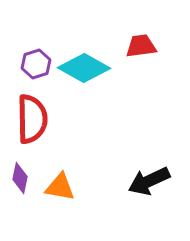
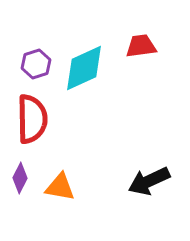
cyan diamond: rotated 54 degrees counterclockwise
purple diamond: rotated 16 degrees clockwise
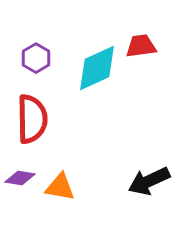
purple hexagon: moved 6 px up; rotated 12 degrees counterclockwise
cyan diamond: moved 13 px right
purple diamond: rotated 72 degrees clockwise
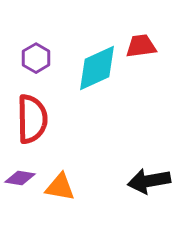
black arrow: rotated 15 degrees clockwise
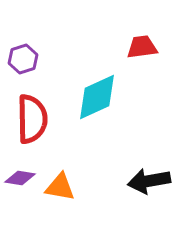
red trapezoid: moved 1 px right, 1 px down
purple hexagon: moved 13 px left, 1 px down; rotated 12 degrees clockwise
cyan diamond: moved 29 px down
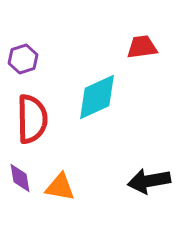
purple diamond: rotated 72 degrees clockwise
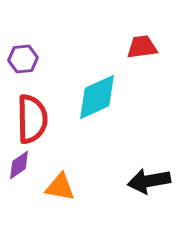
purple hexagon: rotated 12 degrees clockwise
purple diamond: moved 1 px left, 13 px up; rotated 64 degrees clockwise
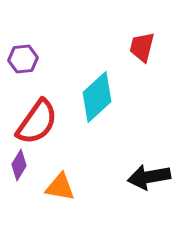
red trapezoid: rotated 68 degrees counterclockwise
cyan diamond: rotated 18 degrees counterclockwise
red semicircle: moved 5 px right, 3 px down; rotated 36 degrees clockwise
purple diamond: rotated 24 degrees counterclockwise
black arrow: moved 4 px up
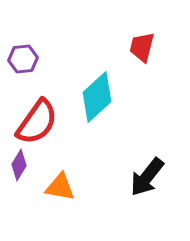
black arrow: moved 2 px left; rotated 42 degrees counterclockwise
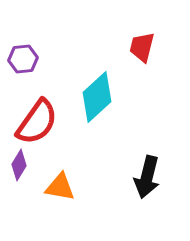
black arrow: rotated 24 degrees counterclockwise
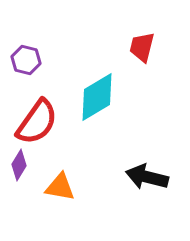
purple hexagon: moved 3 px right, 1 px down; rotated 20 degrees clockwise
cyan diamond: rotated 12 degrees clockwise
black arrow: rotated 90 degrees clockwise
